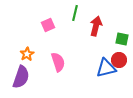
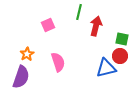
green line: moved 4 px right, 1 px up
red circle: moved 1 px right, 4 px up
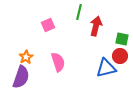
orange star: moved 1 px left, 3 px down
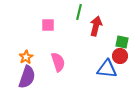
pink square: rotated 24 degrees clockwise
green square: moved 3 px down
blue triangle: moved 1 px right, 1 px down; rotated 20 degrees clockwise
purple semicircle: moved 6 px right
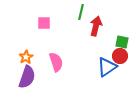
green line: moved 2 px right
pink square: moved 4 px left, 2 px up
pink semicircle: moved 2 px left
blue triangle: moved 2 px up; rotated 40 degrees counterclockwise
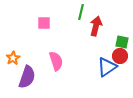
orange star: moved 13 px left, 1 px down
pink semicircle: moved 1 px up
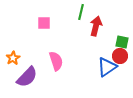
purple semicircle: rotated 25 degrees clockwise
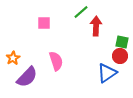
green line: rotated 35 degrees clockwise
red arrow: rotated 12 degrees counterclockwise
blue triangle: moved 6 px down
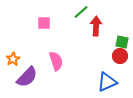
orange star: moved 1 px down
blue triangle: moved 9 px down; rotated 10 degrees clockwise
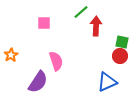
orange star: moved 2 px left, 4 px up
purple semicircle: moved 11 px right, 5 px down; rotated 10 degrees counterclockwise
